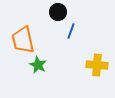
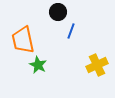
yellow cross: rotated 30 degrees counterclockwise
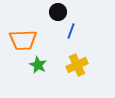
orange trapezoid: rotated 80 degrees counterclockwise
yellow cross: moved 20 px left
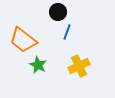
blue line: moved 4 px left, 1 px down
orange trapezoid: rotated 40 degrees clockwise
yellow cross: moved 2 px right, 1 px down
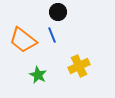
blue line: moved 15 px left, 3 px down; rotated 42 degrees counterclockwise
green star: moved 10 px down
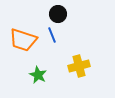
black circle: moved 2 px down
orange trapezoid: rotated 20 degrees counterclockwise
yellow cross: rotated 10 degrees clockwise
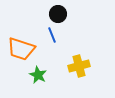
orange trapezoid: moved 2 px left, 9 px down
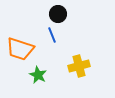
orange trapezoid: moved 1 px left
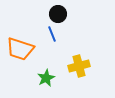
blue line: moved 1 px up
green star: moved 8 px right, 3 px down; rotated 18 degrees clockwise
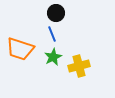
black circle: moved 2 px left, 1 px up
green star: moved 7 px right, 21 px up
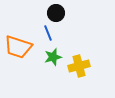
blue line: moved 4 px left, 1 px up
orange trapezoid: moved 2 px left, 2 px up
green star: rotated 12 degrees clockwise
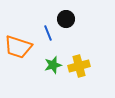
black circle: moved 10 px right, 6 px down
green star: moved 8 px down
